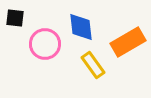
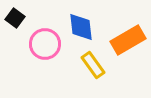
black square: rotated 30 degrees clockwise
orange rectangle: moved 2 px up
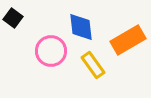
black square: moved 2 px left
pink circle: moved 6 px right, 7 px down
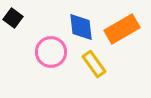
orange rectangle: moved 6 px left, 11 px up
pink circle: moved 1 px down
yellow rectangle: moved 1 px right, 1 px up
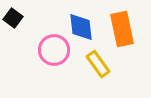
orange rectangle: rotated 72 degrees counterclockwise
pink circle: moved 3 px right, 2 px up
yellow rectangle: moved 4 px right
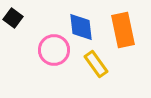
orange rectangle: moved 1 px right, 1 px down
yellow rectangle: moved 2 px left
